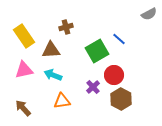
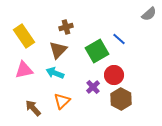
gray semicircle: rotated 14 degrees counterclockwise
brown triangle: moved 7 px right; rotated 42 degrees counterclockwise
cyan arrow: moved 2 px right, 2 px up
orange triangle: rotated 36 degrees counterclockwise
brown arrow: moved 10 px right
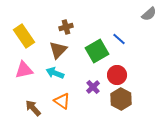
red circle: moved 3 px right
orange triangle: rotated 42 degrees counterclockwise
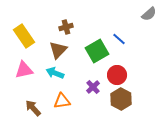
orange triangle: rotated 42 degrees counterclockwise
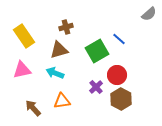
brown triangle: moved 1 px right; rotated 30 degrees clockwise
pink triangle: moved 2 px left
purple cross: moved 3 px right
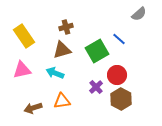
gray semicircle: moved 10 px left
brown triangle: moved 3 px right
brown arrow: rotated 66 degrees counterclockwise
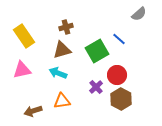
cyan arrow: moved 3 px right
brown arrow: moved 3 px down
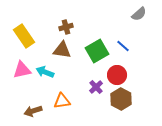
blue line: moved 4 px right, 7 px down
brown triangle: rotated 24 degrees clockwise
cyan arrow: moved 13 px left, 1 px up
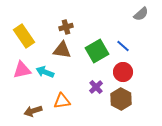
gray semicircle: moved 2 px right
red circle: moved 6 px right, 3 px up
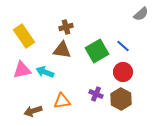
purple cross: moved 7 px down; rotated 24 degrees counterclockwise
